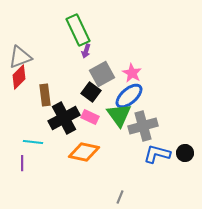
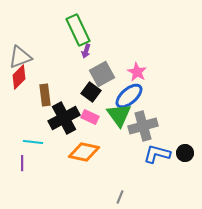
pink star: moved 5 px right, 1 px up
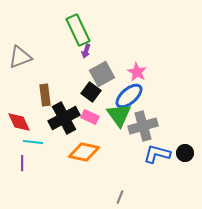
red diamond: moved 45 px down; rotated 70 degrees counterclockwise
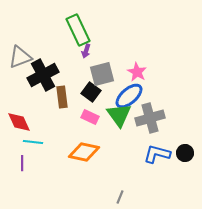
gray square: rotated 15 degrees clockwise
brown rectangle: moved 17 px right, 2 px down
black cross: moved 21 px left, 43 px up
gray cross: moved 7 px right, 8 px up
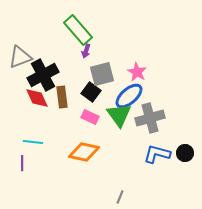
green rectangle: rotated 16 degrees counterclockwise
red diamond: moved 18 px right, 24 px up
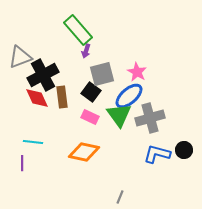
black circle: moved 1 px left, 3 px up
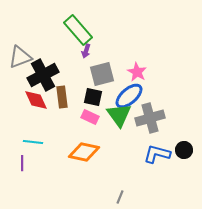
black square: moved 2 px right, 5 px down; rotated 24 degrees counterclockwise
red diamond: moved 1 px left, 2 px down
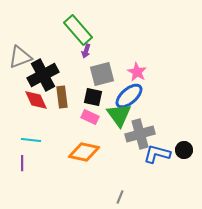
gray cross: moved 10 px left, 16 px down
cyan line: moved 2 px left, 2 px up
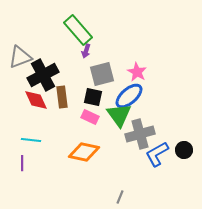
blue L-shape: rotated 44 degrees counterclockwise
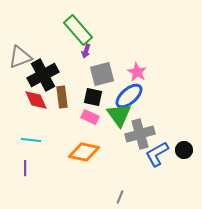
purple line: moved 3 px right, 5 px down
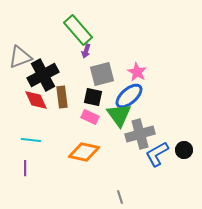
gray line: rotated 40 degrees counterclockwise
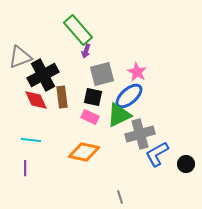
green triangle: rotated 40 degrees clockwise
black circle: moved 2 px right, 14 px down
